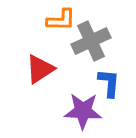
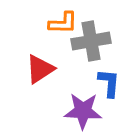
orange L-shape: moved 2 px right, 3 px down
gray cross: rotated 15 degrees clockwise
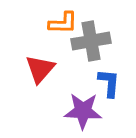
red triangle: rotated 16 degrees counterclockwise
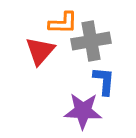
red triangle: moved 18 px up
blue L-shape: moved 5 px left, 2 px up
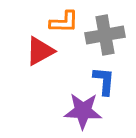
orange L-shape: moved 1 px right, 1 px up
gray cross: moved 14 px right, 6 px up
red triangle: rotated 20 degrees clockwise
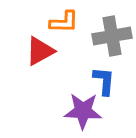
gray cross: moved 7 px right, 1 px down
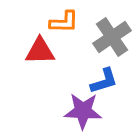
gray cross: moved 1 px down; rotated 24 degrees counterclockwise
red triangle: rotated 28 degrees clockwise
blue L-shape: rotated 68 degrees clockwise
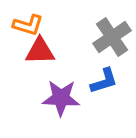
orange L-shape: moved 36 px left, 3 px down; rotated 16 degrees clockwise
purple star: moved 22 px left, 13 px up
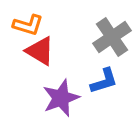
red triangle: rotated 32 degrees clockwise
purple star: rotated 24 degrees counterclockwise
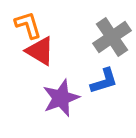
orange L-shape: rotated 124 degrees counterclockwise
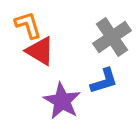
purple star: moved 1 px right, 3 px down; rotated 21 degrees counterclockwise
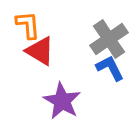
orange L-shape: rotated 12 degrees clockwise
gray cross: moved 3 px left, 2 px down
blue L-shape: moved 6 px right, 13 px up; rotated 100 degrees counterclockwise
